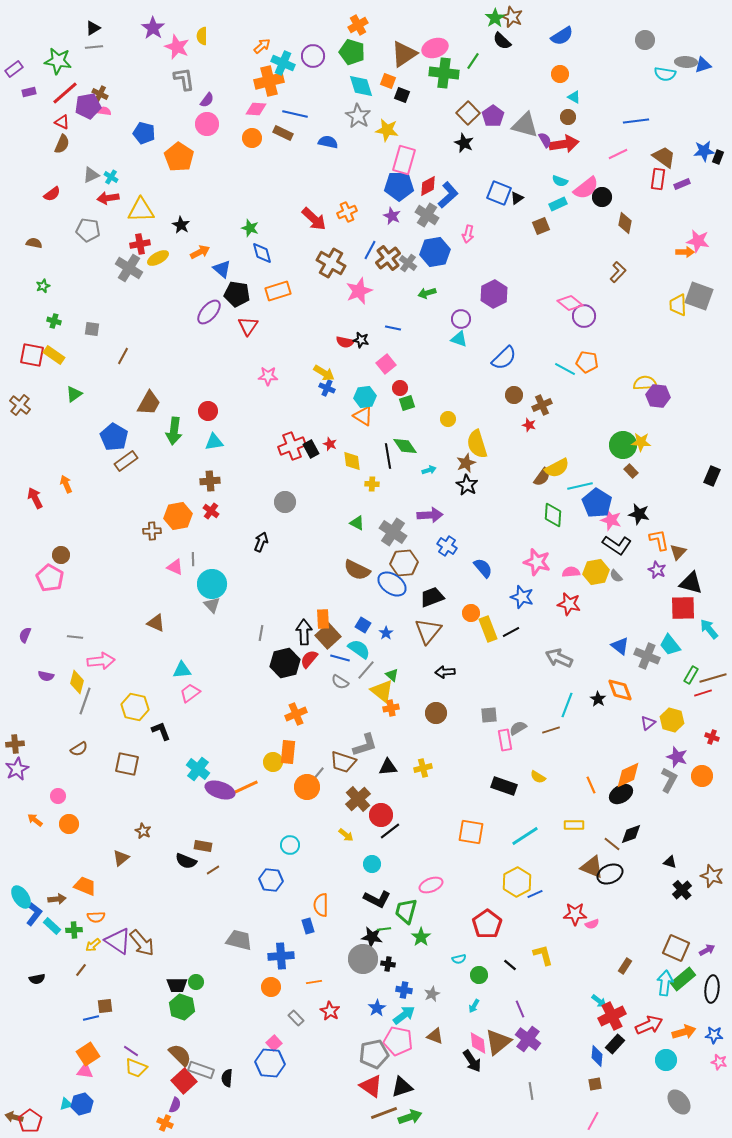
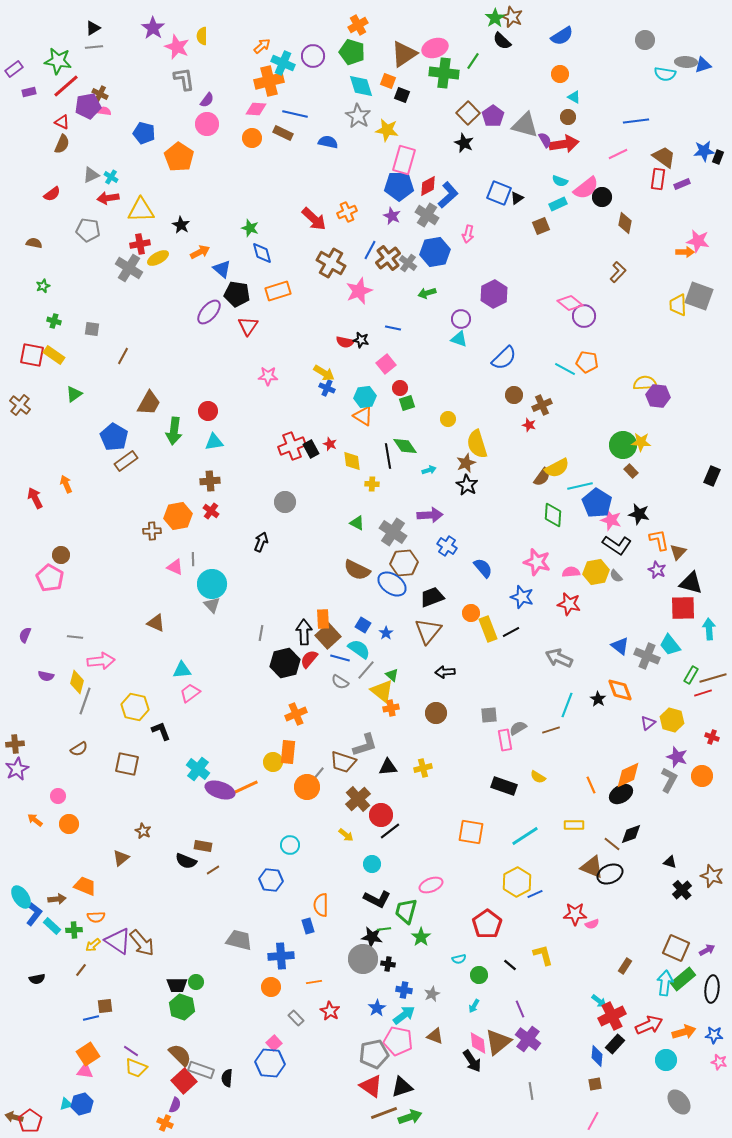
red line at (65, 93): moved 1 px right, 7 px up
cyan arrow at (709, 629): rotated 35 degrees clockwise
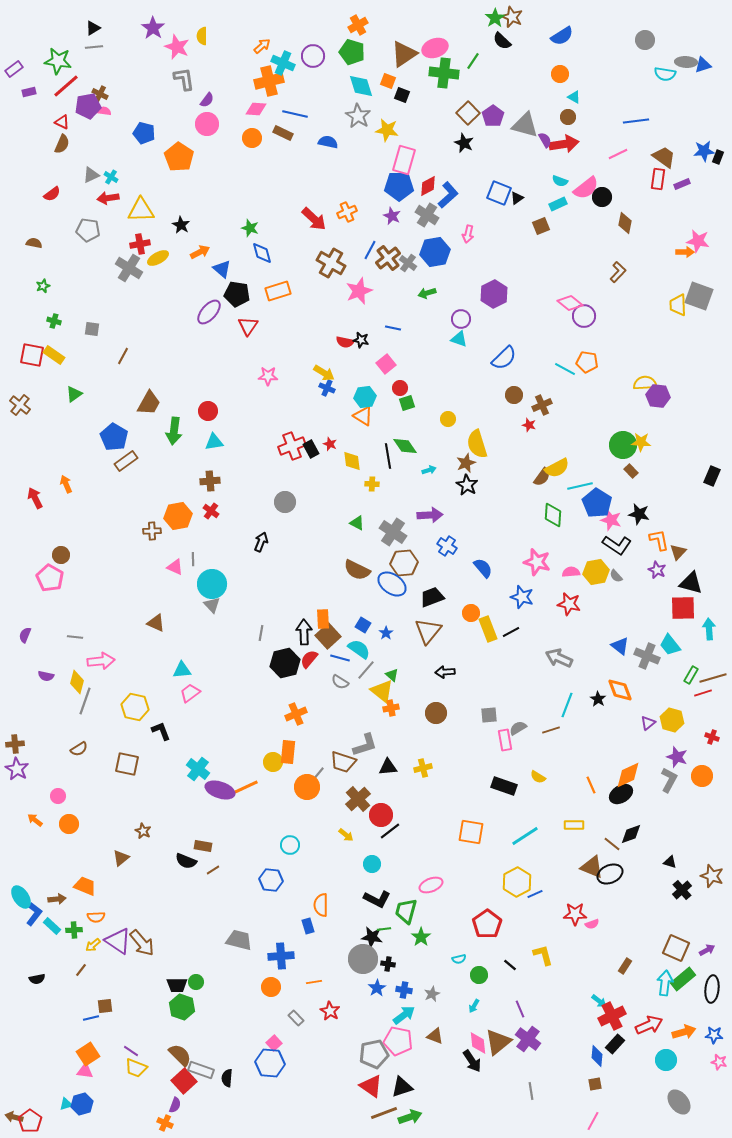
purple star at (17, 769): rotated 15 degrees counterclockwise
blue star at (377, 1008): moved 20 px up
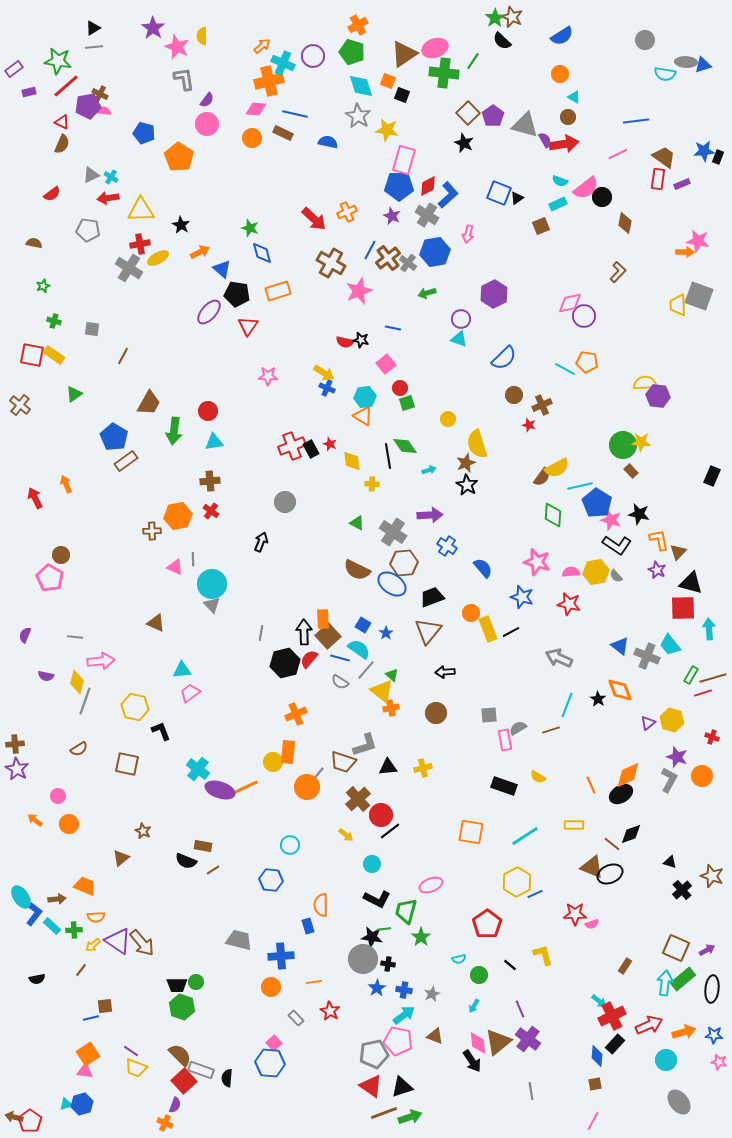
pink diamond at (570, 303): rotated 50 degrees counterclockwise
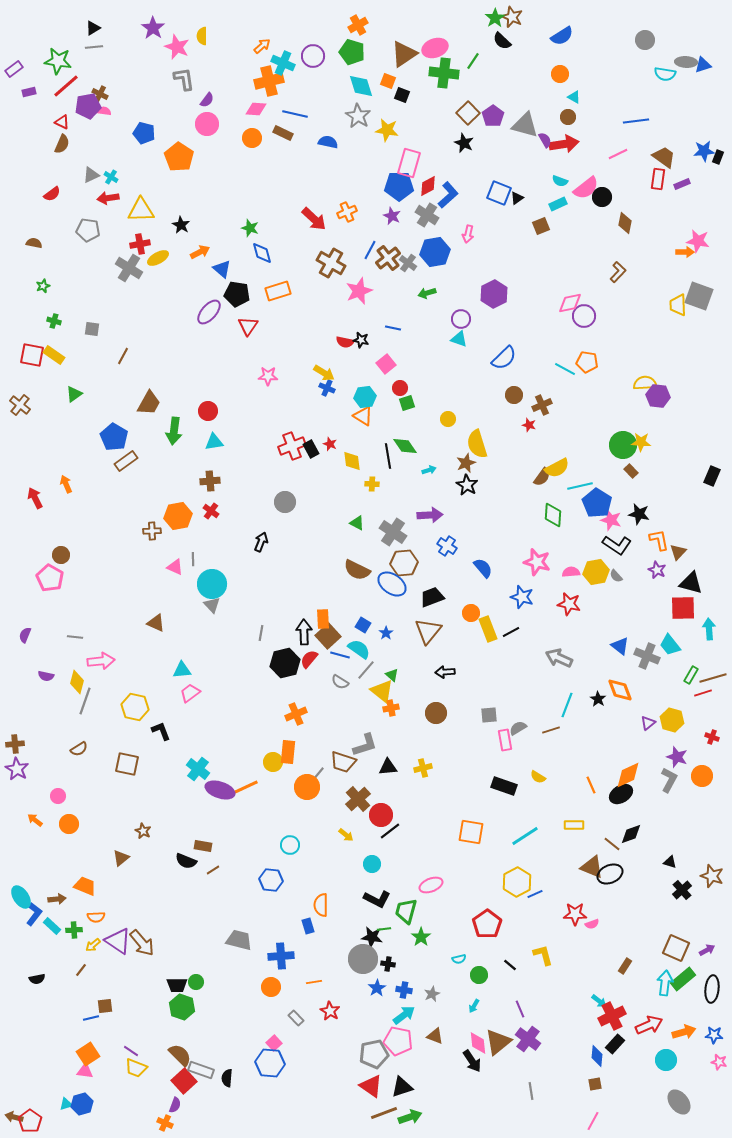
pink rectangle at (404, 160): moved 5 px right, 3 px down
blue line at (340, 658): moved 3 px up
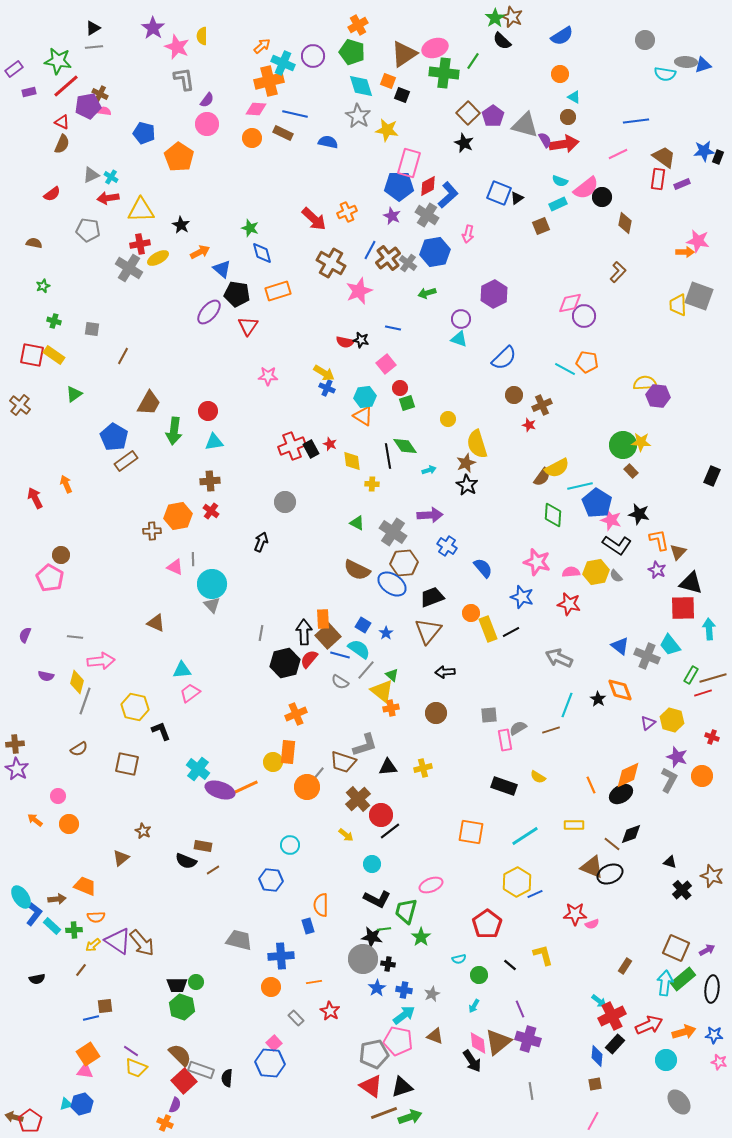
purple cross at (528, 1039): rotated 20 degrees counterclockwise
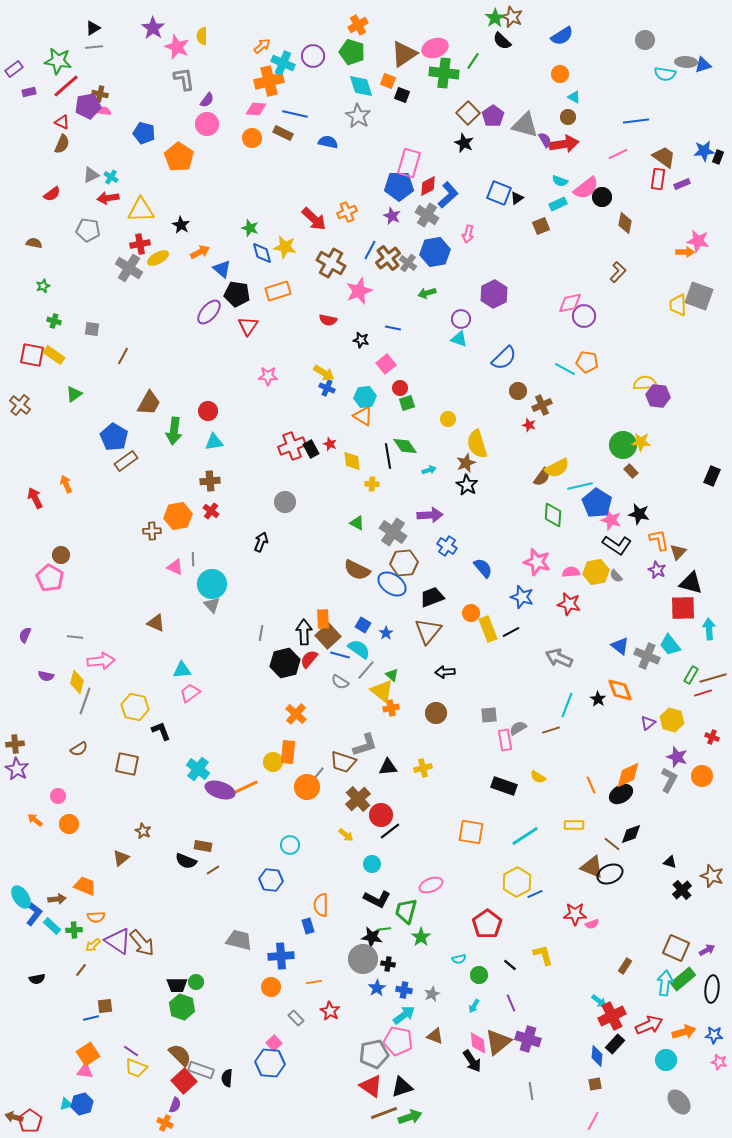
brown cross at (100, 94): rotated 14 degrees counterclockwise
yellow star at (387, 130): moved 102 px left, 117 px down
red semicircle at (345, 342): moved 17 px left, 22 px up
brown circle at (514, 395): moved 4 px right, 4 px up
orange cross at (296, 714): rotated 25 degrees counterclockwise
purple line at (520, 1009): moved 9 px left, 6 px up
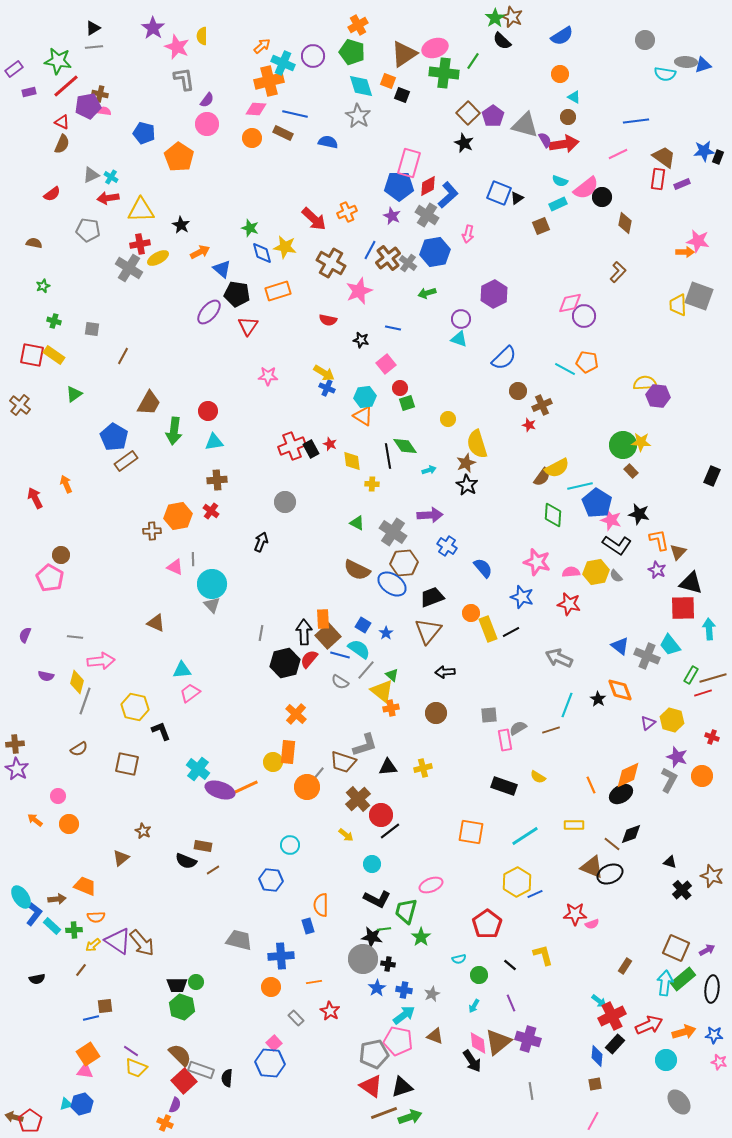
brown cross at (210, 481): moved 7 px right, 1 px up
